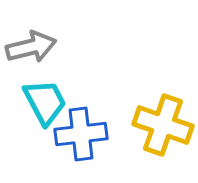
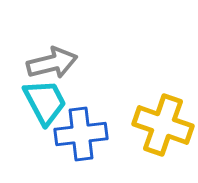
gray arrow: moved 21 px right, 16 px down
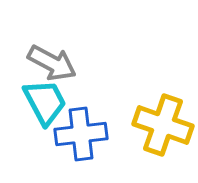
gray arrow: rotated 42 degrees clockwise
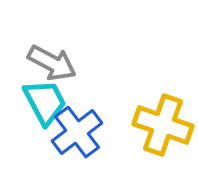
blue cross: moved 4 px left, 2 px up; rotated 30 degrees counterclockwise
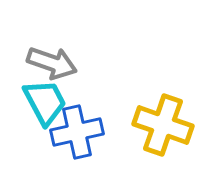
gray arrow: rotated 9 degrees counterclockwise
blue cross: rotated 24 degrees clockwise
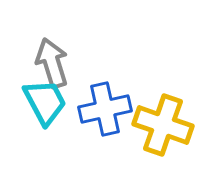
gray arrow: rotated 126 degrees counterclockwise
blue cross: moved 28 px right, 23 px up
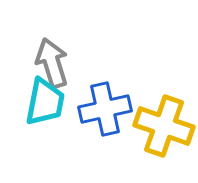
cyan trapezoid: rotated 39 degrees clockwise
yellow cross: moved 1 px right, 1 px down
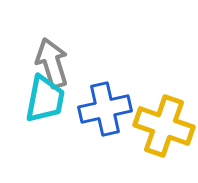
cyan trapezoid: moved 3 px up
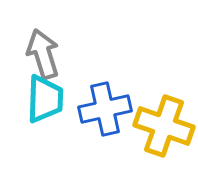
gray arrow: moved 9 px left, 9 px up
cyan trapezoid: rotated 9 degrees counterclockwise
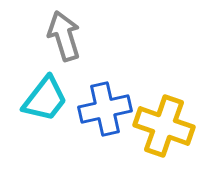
gray arrow: moved 21 px right, 18 px up
cyan trapezoid: rotated 36 degrees clockwise
